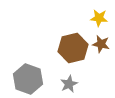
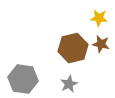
gray hexagon: moved 5 px left; rotated 12 degrees counterclockwise
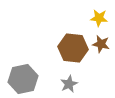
brown hexagon: rotated 20 degrees clockwise
gray hexagon: rotated 20 degrees counterclockwise
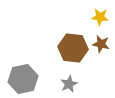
yellow star: moved 1 px right, 1 px up
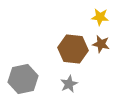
brown hexagon: moved 1 px down
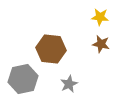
brown hexagon: moved 22 px left
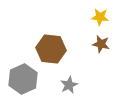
gray hexagon: rotated 12 degrees counterclockwise
gray star: moved 1 px down
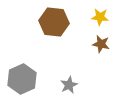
brown hexagon: moved 3 px right, 27 px up
gray hexagon: moved 1 px left
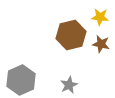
brown hexagon: moved 17 px right, 13 px down; rotated 20 degrees counterclockwise
gray hexagon: moved 1 px left, 1 px down
